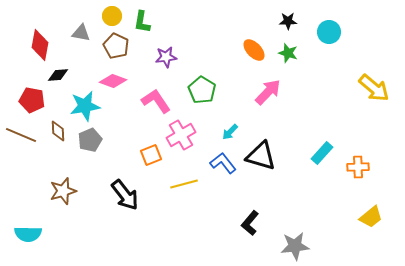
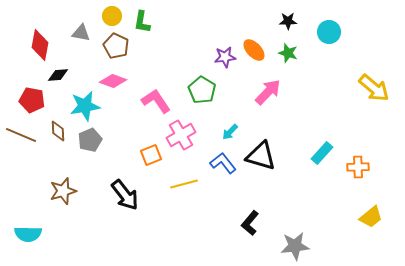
purple star: moved 59 px right
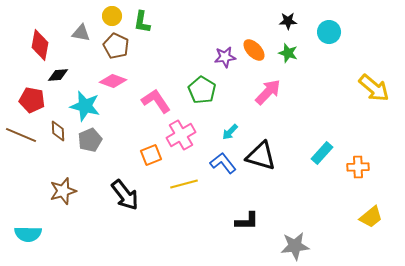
cyan star: rotated 24 degrees clockwise
black L-shape: moved 3 px left, 2 px up; rotated 130 degrees counterclockwise
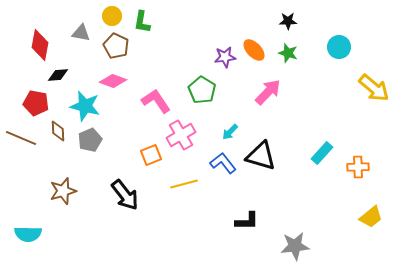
cyan circle: moved 10 px right, 15 px down
red pentagon: moved 4 px right, 3 px down
brown line: moved 3 px down
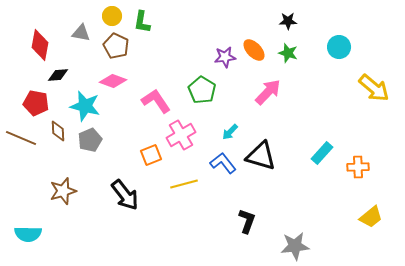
black L-shape: rotated 70 degrees counterclockwise
